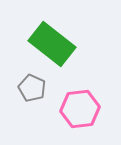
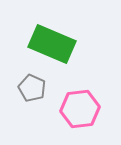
green rectangle: rotated 15 degrees counterclockwise
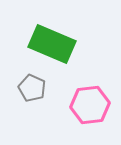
pink hexagon: moved 10 px right, 4 px up
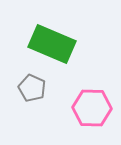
pink hexagon: moved 2 px right, 3 px down; rotated 9 degrees clockwise
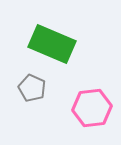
pink hexagon: rotated 9 degrees counterclockwise
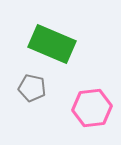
gray pentagon: rotated 12 degrees counterclockwise
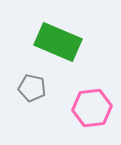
green rectangle: moved 6 px right, 2 px up
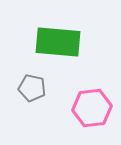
green rectangle: rotated 18 degrees counterclockwise
